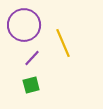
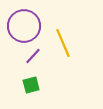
purple circle: moved 1 px down
purple line: moved 1 px right, 2 px up
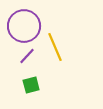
yellow line: moved 8 px left, 4 px down
purple line: moved 6 px left
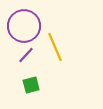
purple line: moved 1 px left, 1 px up
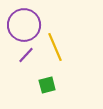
purple circle: moved 1 px up
green square: moved 16 px right
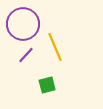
purple circle: moved 1 px left, 1 px up
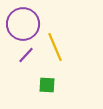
green square: rotated 18 degrees clockwise
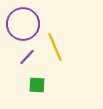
purple line: moved 1 px right, 2 px down
green square: moved 10 px left
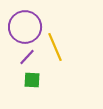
purple circle: moved 2 px right, 3 px down
green square: moved 5 px left, 5 px up
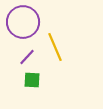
purple circle: moved 2 px left, 5 px up
